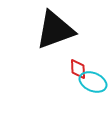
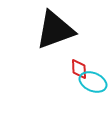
red diamond: moved 1 px right
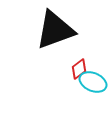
red diamond: rotated 55 degrees clockwise
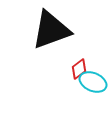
black triangle: moved 4 px left
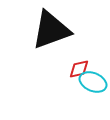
red diamond: rotated 25 degrees clockwise
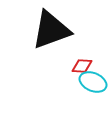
red diamond: moved 3 px right, 3 px up; rotated 15 degrees clockwise
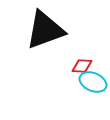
black triangle: moved 6 px left
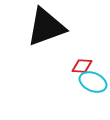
black triangle: moved 1 px right, 3 px up
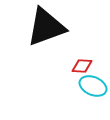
cyan ellipse: moved 4 px down
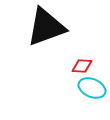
cyan ellipse: moved 1 px left, 2 px down
